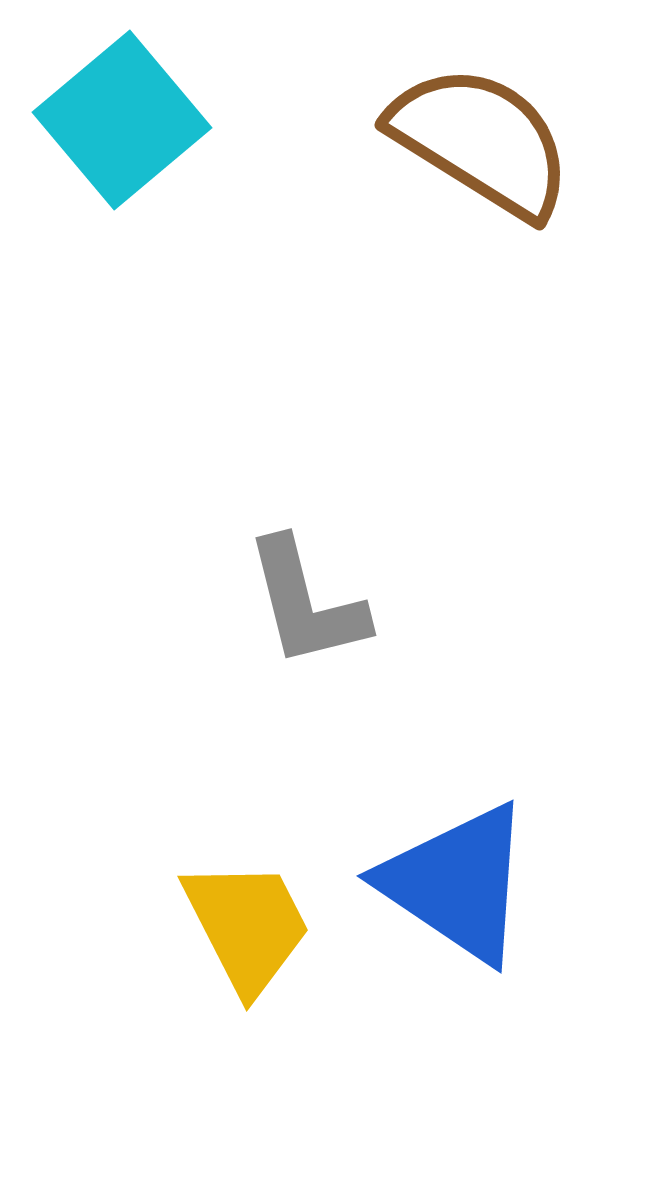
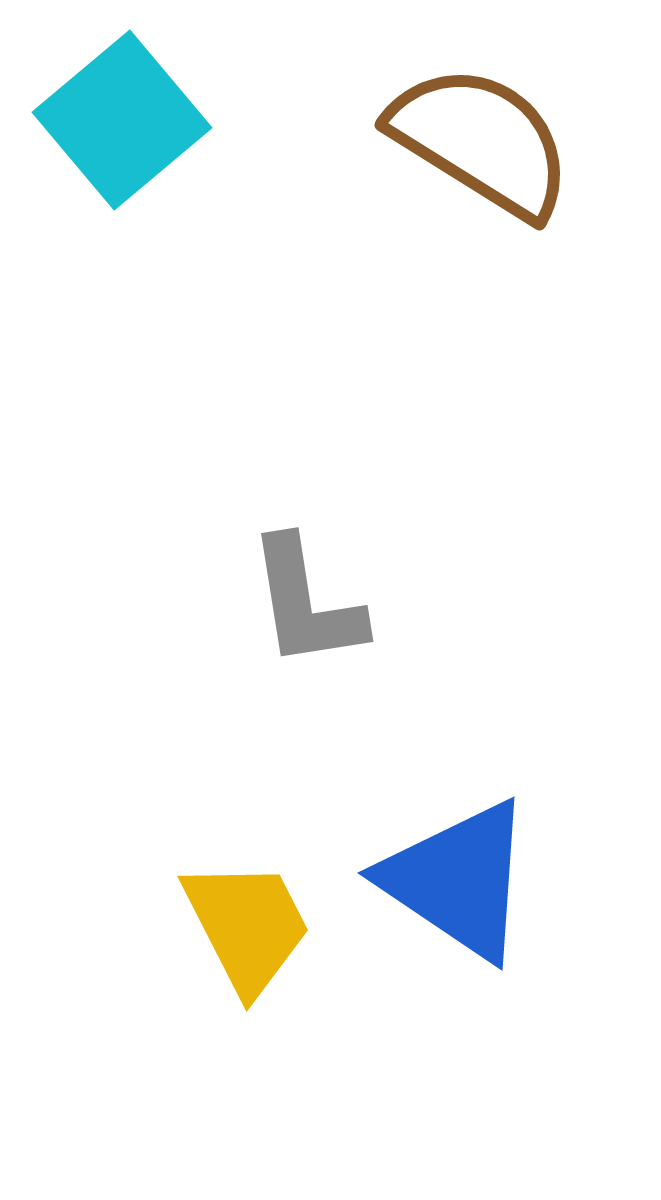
gray L-shape: rotated 5 degrees clockwise
blue triangle: moved 1 px right, 3 px up
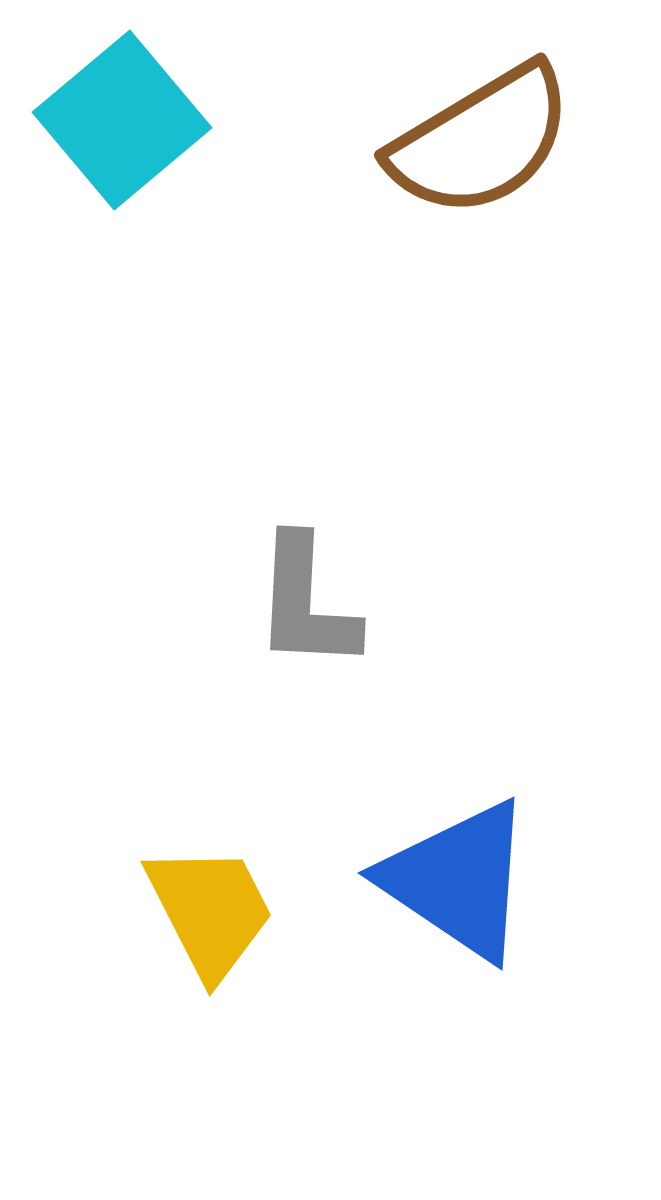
brown semicircle: rotated 117 degrees clockwise
gray L-shape: rotated 12 degrees clockwise
yellow trapezoid: moved 37 px left, 15 px up
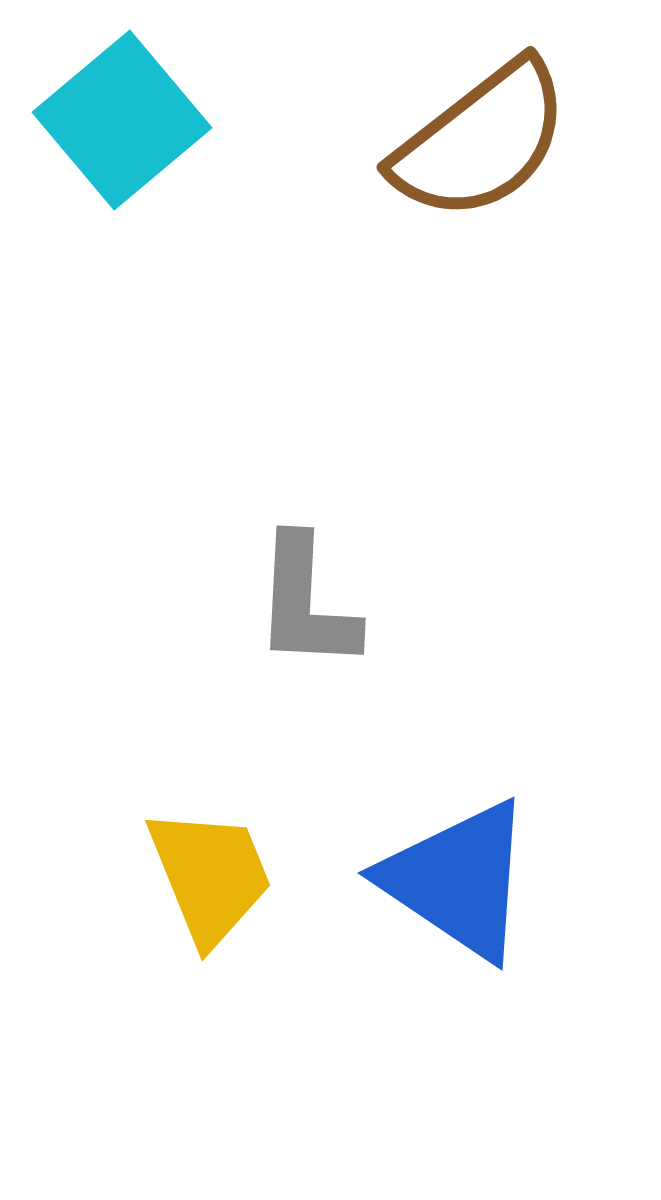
brown semicircle: rotated 7 degrees counterclockwise
yellow trapezoid: moved 35 px up; rotated 5 degrees clockwise
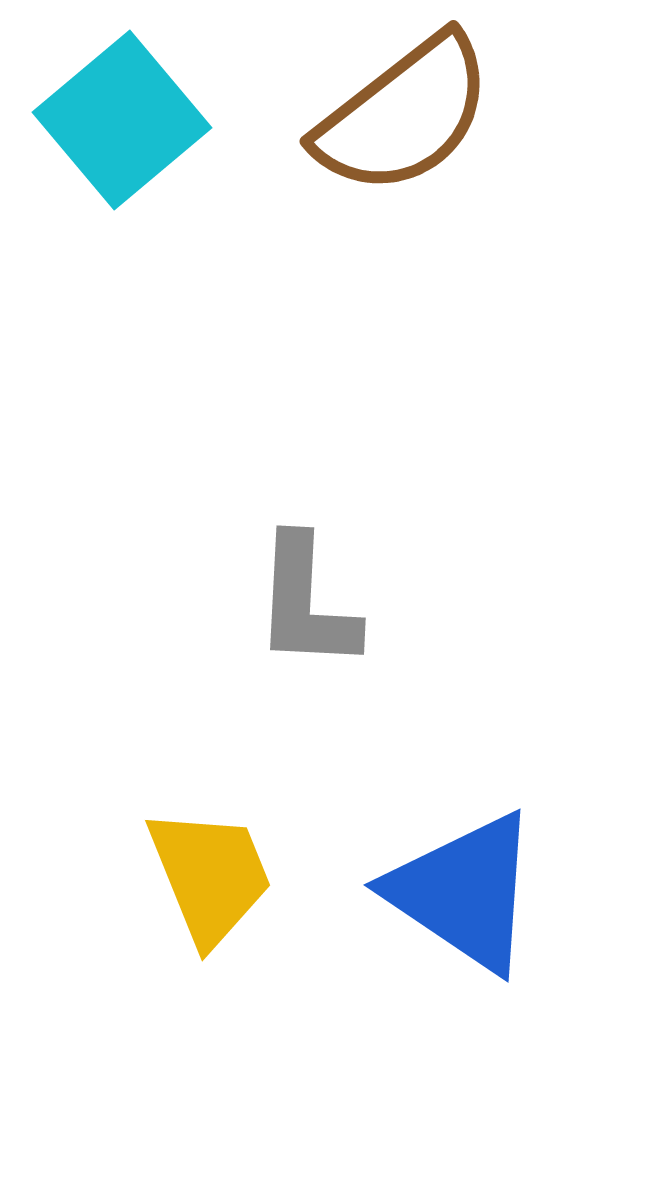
brown semicircle: moved 77 px left, 26 px up
blue triangle: moved 6 px right, 12 px down
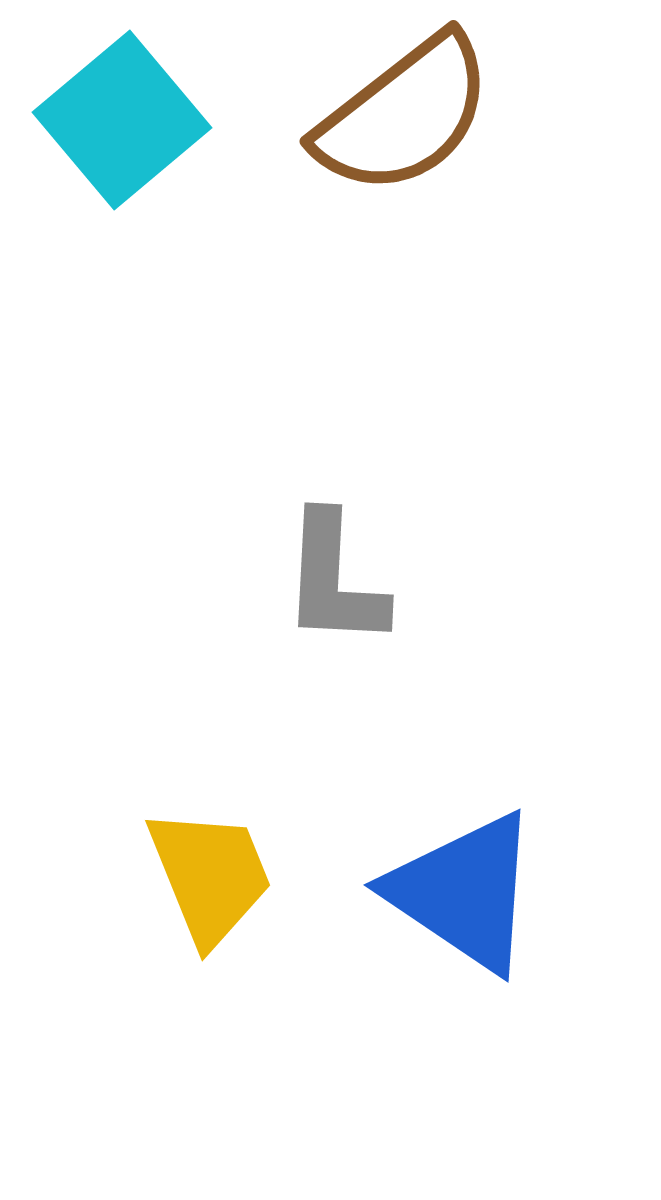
gray L-shape: moved 28 px right, 23 px up
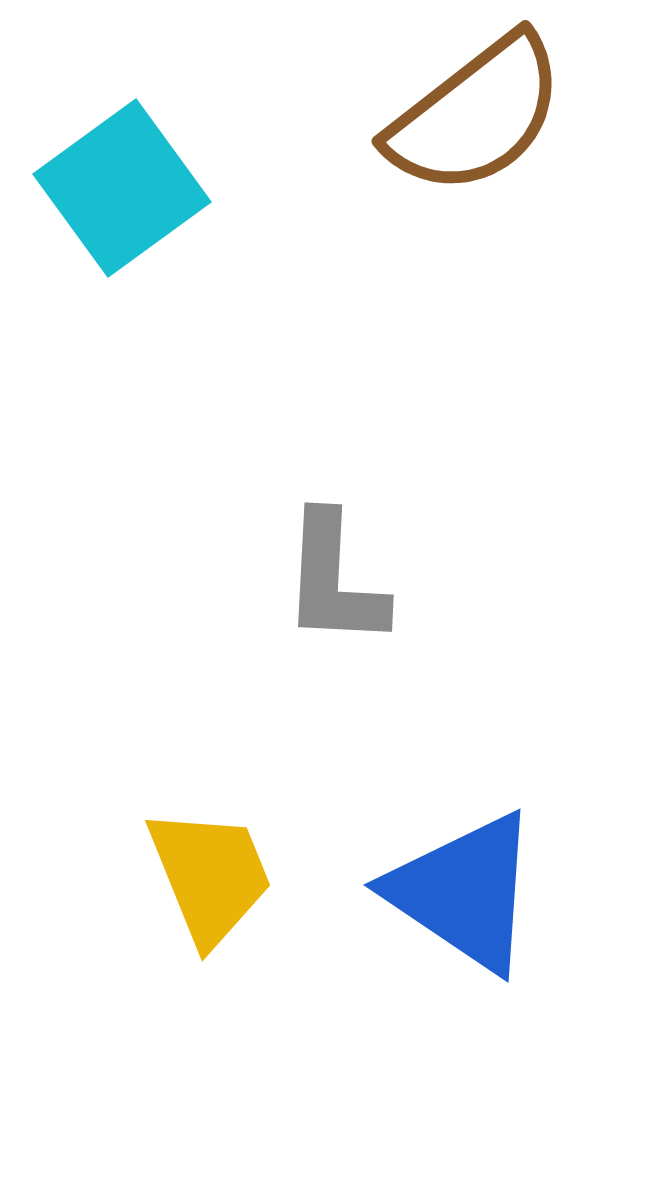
brown semicircle: moved 72 px right
cyan square: moved 68 px down; rotated 4 degrees clockwise
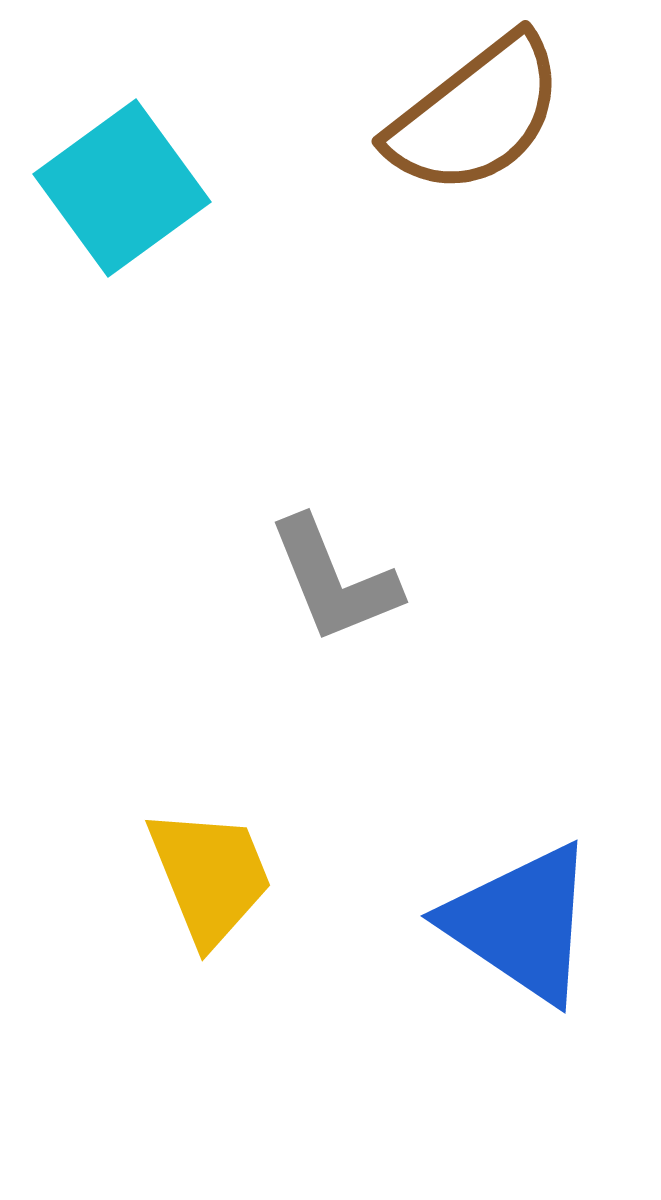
gray L-shape: rotated 25 degrees counterclockwise
blue triangle: moved 57 px right, 31 px down
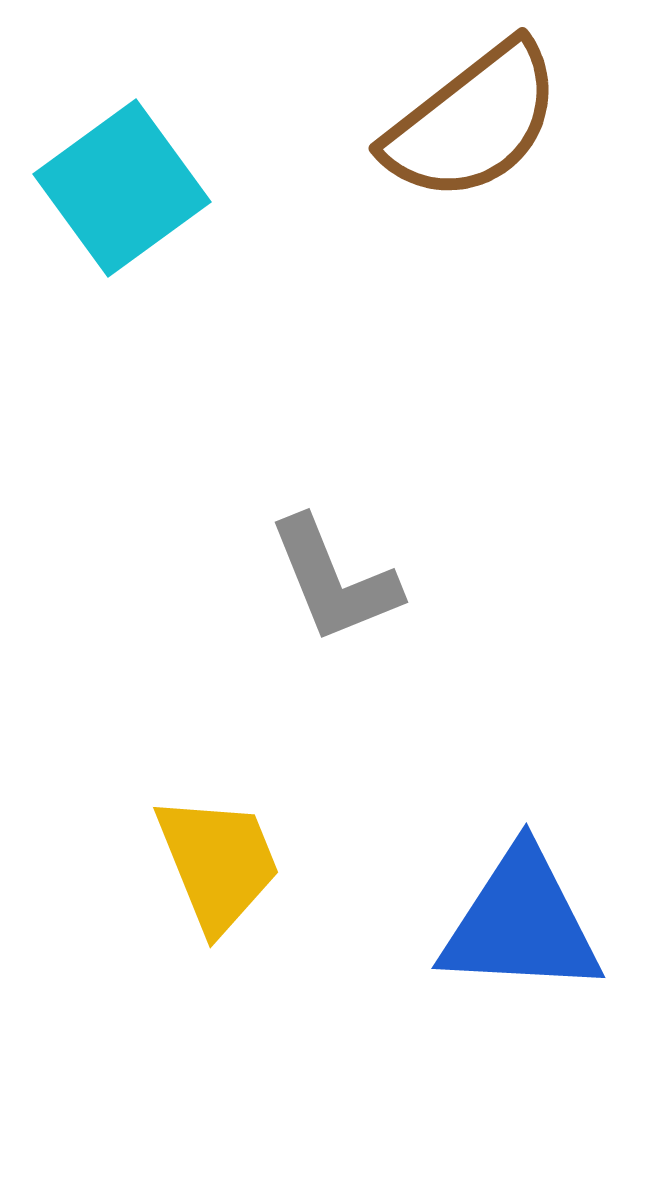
brown semicircle: moved 3 px left, 7 px down
yellow trapezoid: moved 8 px right, 13 px up
blue triangle: rotated 31 degrees counterclockwise
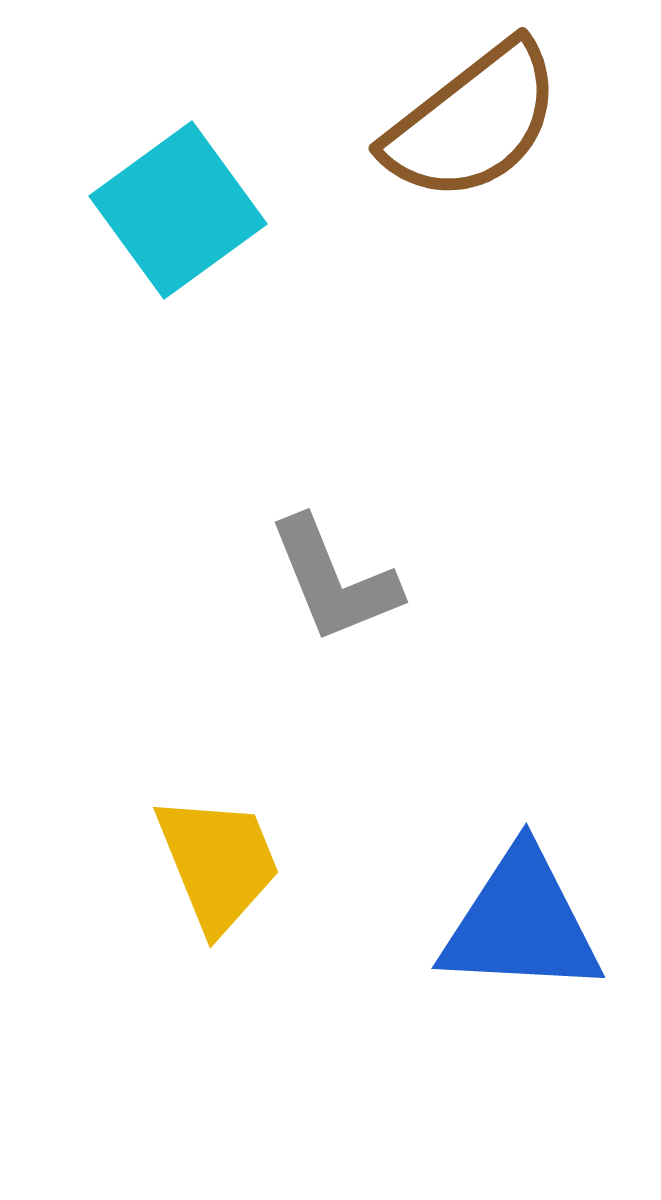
cyan square: moved 56 px right, 22 px down
